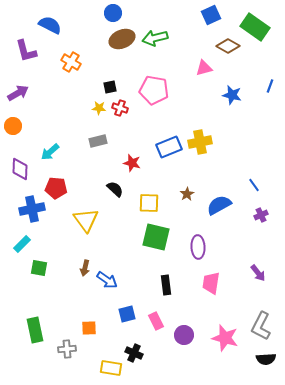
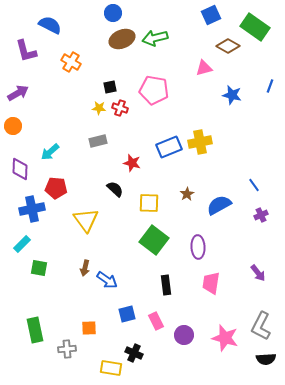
green square at (156, 237): moved 2 px left, 3 px down; rotated 24 degrees clockwise
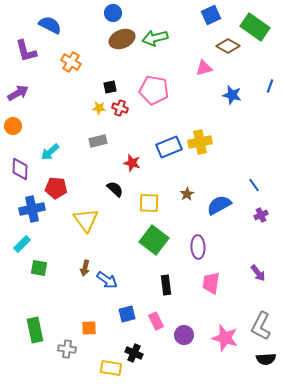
gray cross at (67, 349): rotated 12 degrees clockwise
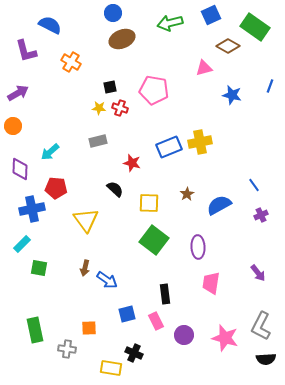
green arrow at (155, 38): moved 15 px right, 15 px up
black rectangle at (166, 285): moved 1 px left, 9 px down
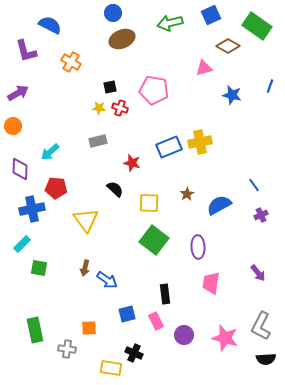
green rectangle at (255, 27): moved 2 px right, 1 px up
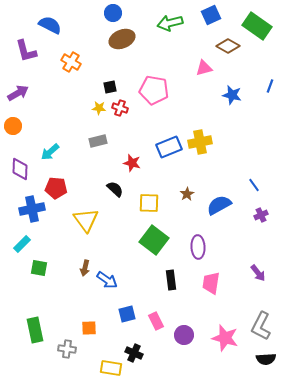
black rectangle at (165, 294): moved 6 px right, 14 px up
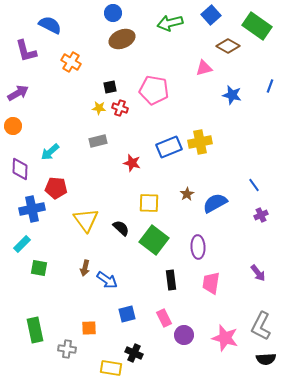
blue square at (211, 15): rotated 18 degrees counterclockwise
black semicircle at (115, 189): moved 6 px right, 39 px down
blue semicircle at (219, 205): moved 4 px left, 2 px up
pink rectangle at (156, 321): moved 8 px right, 3 px up
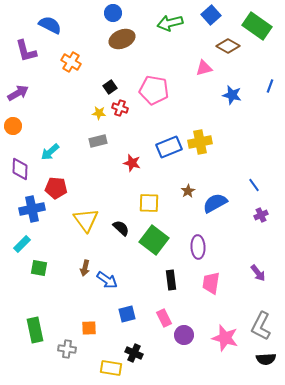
black square at (110, 87): rotated 24 degrees counterclockwise
yellow star at (99, 108): moved 5 px down
brown star at (187, 194): moved 1 px right, 3 px up
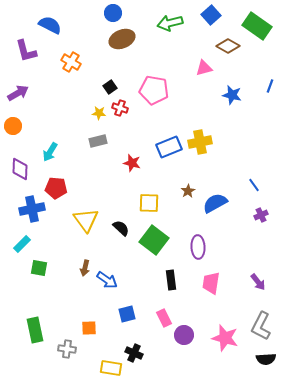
cyan arrow at (50, 152): rotated 18 degrees counterclockwise
purple arrow at (258, 273): moved 9 px down
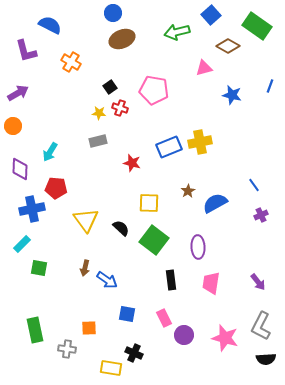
green arrow at (170, 23): moved 7 px right, 9 px down
blue square at (127, 314): rotated 24 degrees clockwise
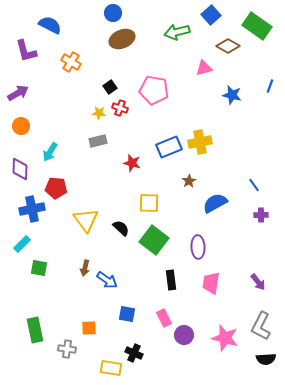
orange circle at (13, 126): moved 8 px right
brown star at (188, 191): moved 1 px right, 10 px up
purple cross at (261, 215): rotated 24 degrees clockwise
